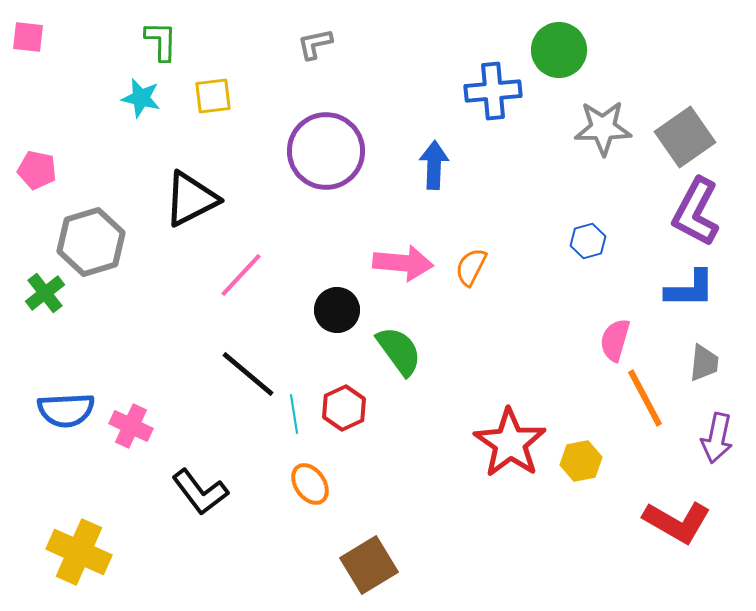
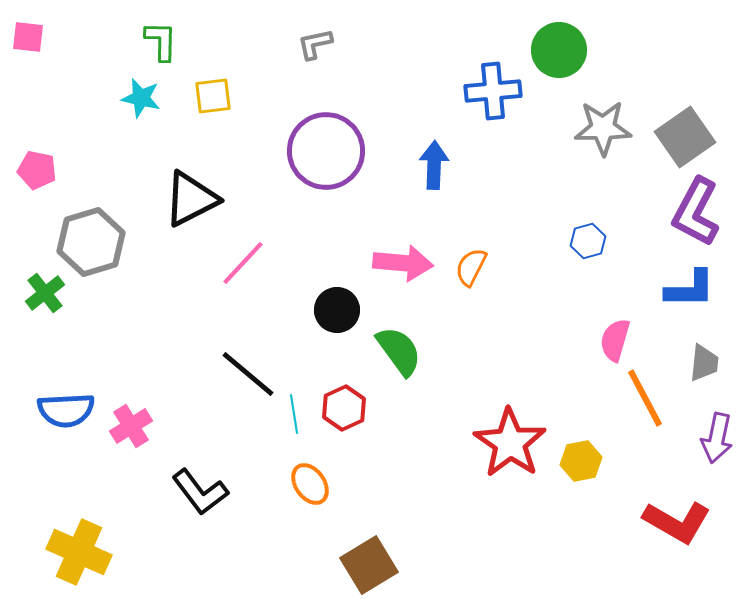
pink line: moved 2 px right, 12 px up
pink cross: rotated 33 degrees clockwise
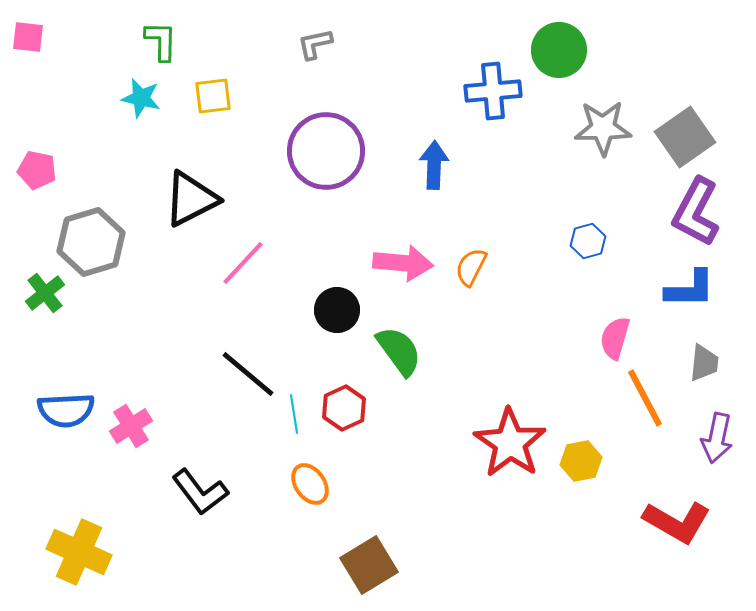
pink semicircle: moved 2 px up
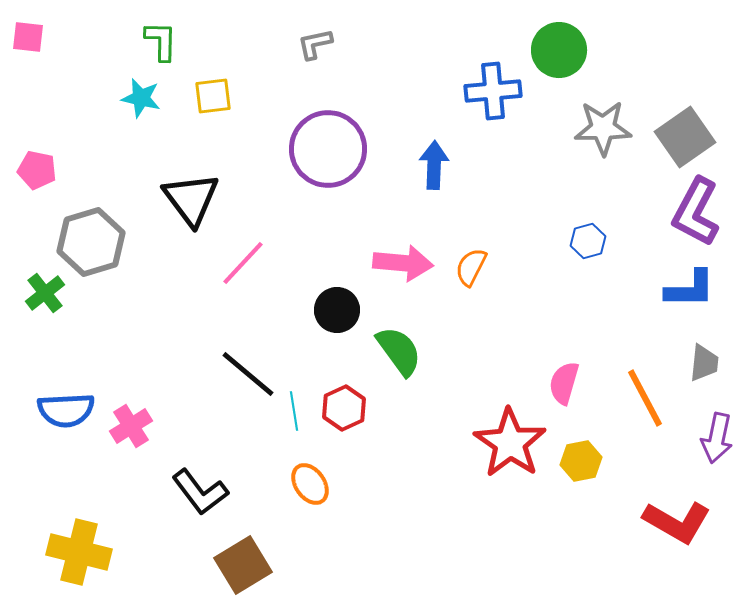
purple circle: moved 2 px right, 2 px up
black triangle: rotated 40 degrees counterclockwise
pink semicircle: moved 51 px left, 45 px down
cyan line: moved 3 px up
yellow cross: rotated 10 degrees counterclockwise
brown square: moved 126 px left
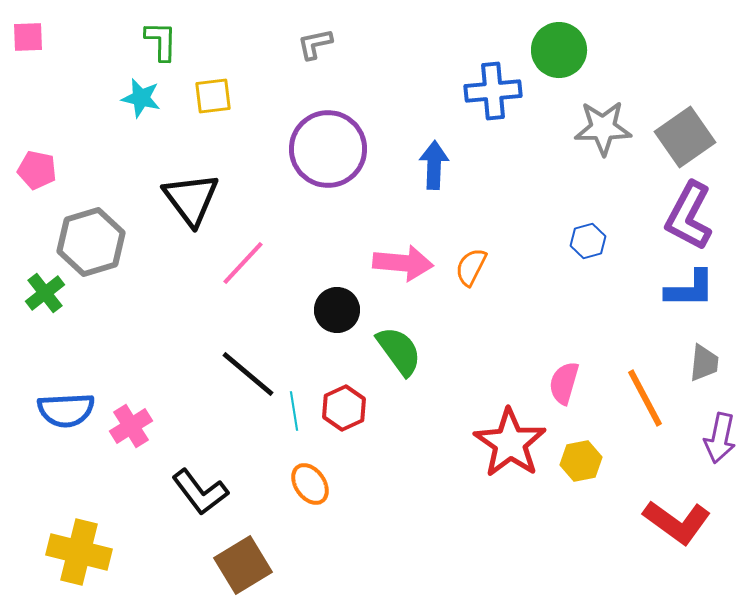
pink square: rotated 8 degrees counterclockwise
purple L-shape: moved 7 px left, 4 px down
purple arrow: moved 3 px right
red L-shape: rotated 6 degrees clockwise
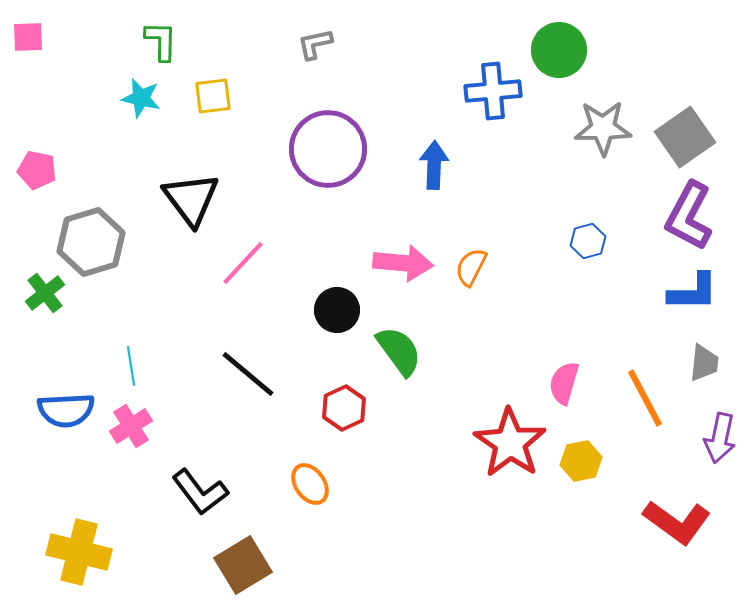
blue L-shape: moved 3 px right, 3 px down
cyan line: moved 163 px left, 45 px up
